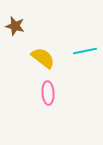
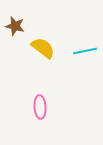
yellow semicircle: moved 10 px up
pink ellipse: moved 8 px left, 14 px down
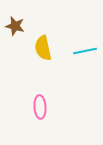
yellow semicircle: rotated 140 degrees counterclockwise
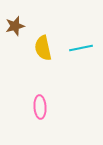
brown star: rotated 30 degrees counterclockwise
cyan line: moved 4 px left, 3 px up
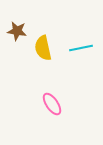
brown star: moved 2 px right, 5 px down; rotated 24 degrees clockwise
pink ellipse: moved 12 px right, 3 px up; rotated 30 degrees counterclockwise
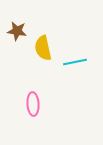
cyan line: moved 6 px left, 14 px down
pink ellipse: moved 19 px left; rotated 30 degrees clockwise
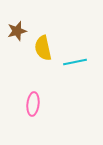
brown star: rotated 24 degrees counterclockwise
pink ellipse: rotated 10 degrees clockwise
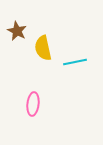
brown star: rotated 30 degrees counterclockwise
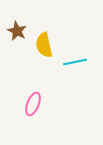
yellow semicircle: moved 1 px right, 3 px up
pink ellipse: rotated 15 degrees clockwise
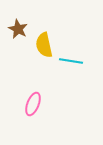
brown star: moved 1 px right, 2 px up
cyan line: moved 4 px left, 1 px up; rotated 20 degrees clockwise
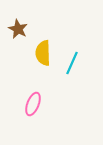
yellow semicircle: moved 1 px left, 8 px down; rotated 10 degrees clockwise
cyan line: moved 1 px right, 2 px down; rotated 75 degrees counterclockwise
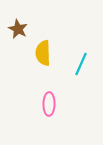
cyan line: moved 9 px right, 1 px down
pink ellipse: moved 16 px right; rotated 20 degrees counterclockwise
